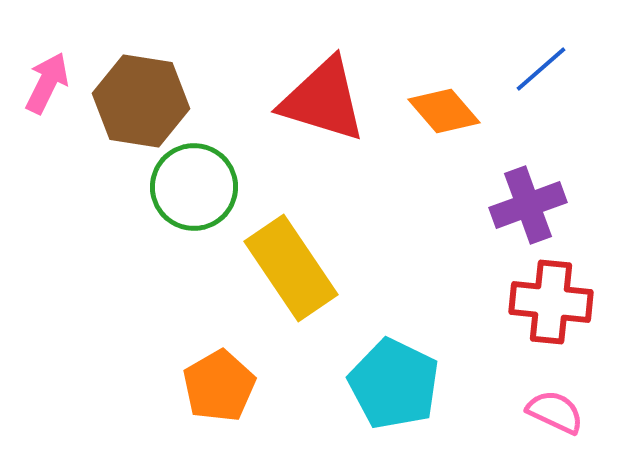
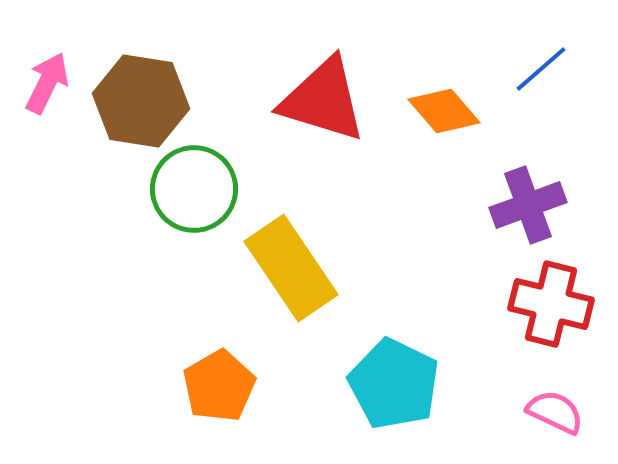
green circle: moved 2 px down
red cross: moved 2 px down; rotated 8 degrees clockwise
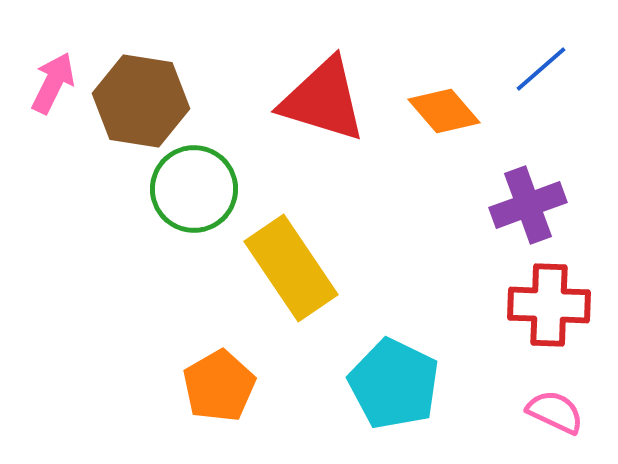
pink arrow: moved 6 px right
red cross: moved 2 px left, 1 px down; rotated 12 degrees counterclockwise
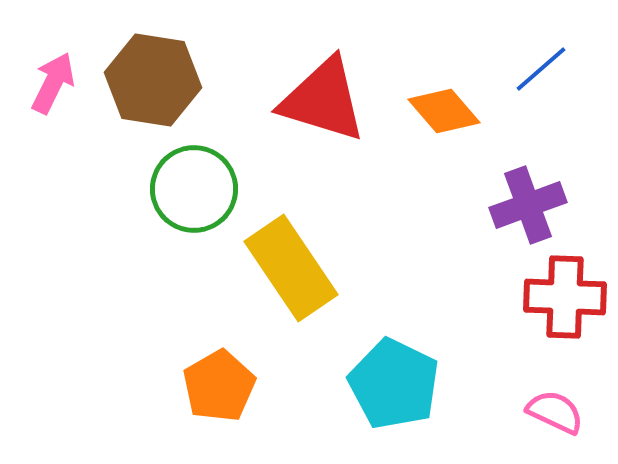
brown hexagon: moved 12 px right, 21 px up
red cross: moved 16 px right, 8 px up
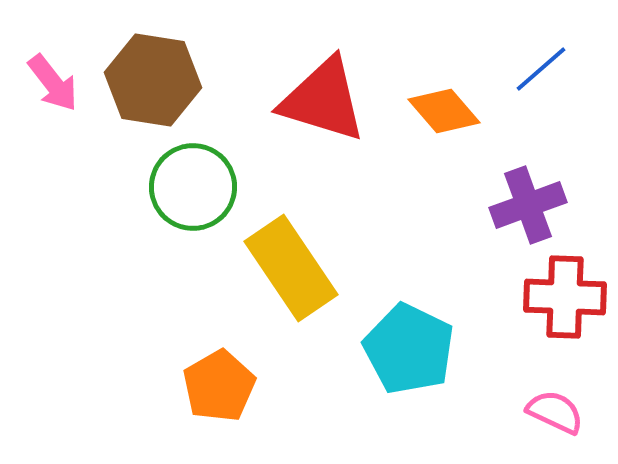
pink arrow: rotated 116 degrees clockwise
green circle: moved 1 px left, 2 px up
cyan pentagon: moved 15 px right, 35 px up
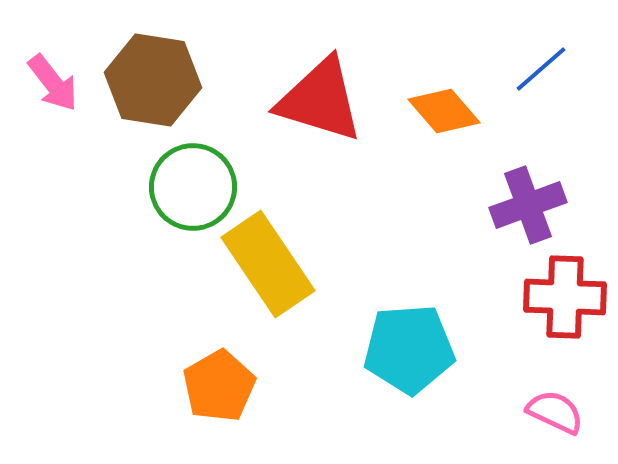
red triangle: moved 3 px left
yellow rectangle: moved 23 px left, 4 px up
cyan pentagon: rotated 30 degrees counterclockwise
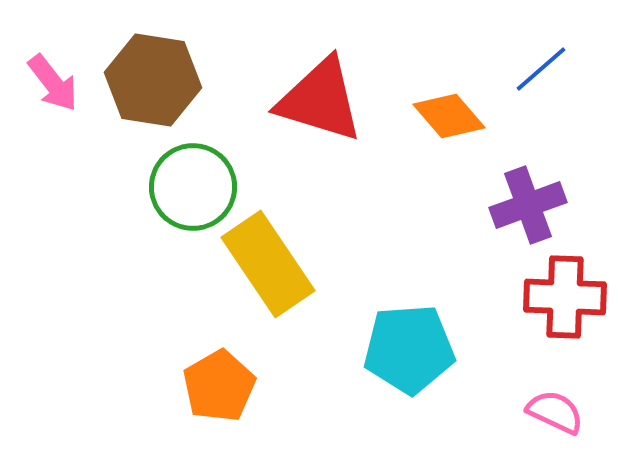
orange diamond: moved 5 px right, 5 px down
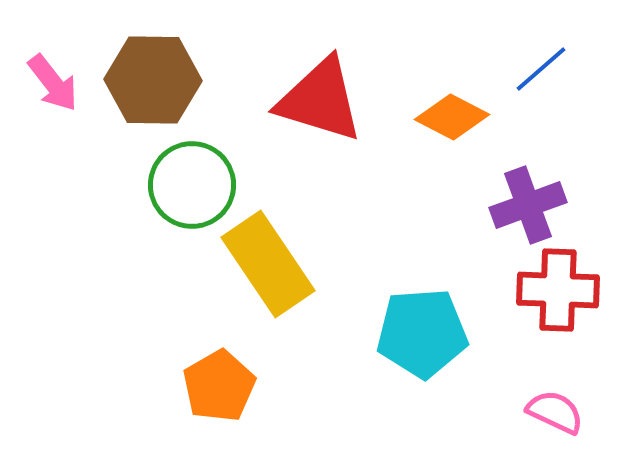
brown hexagon: rotated 8 degrees counterclockwise
orange diamond: moved 3 px right, 1 px down; rotated 22 degrees counterclockwise
green circle: moved 1 px left, 2 px up
red cross: moved 7 px left, 7 px up
cyan pentagon: moved 13 px right, 16 px up
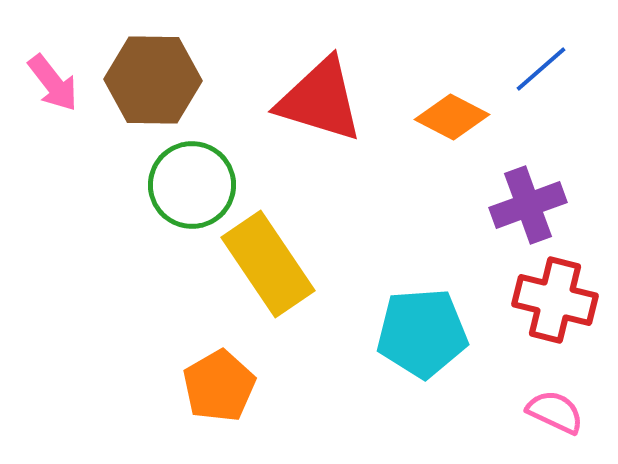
red cross: moved 3 px left, 10 px down; rotated 12 degrees clockwise
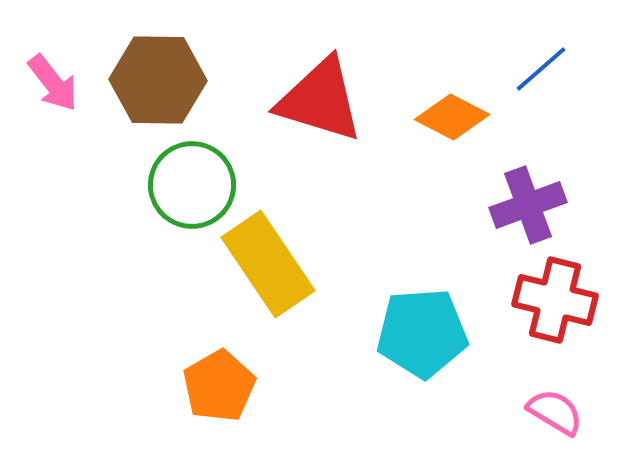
brown hexagon: moved 5 px right
pink semicircle: rotated 6 degrees clockwise
